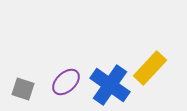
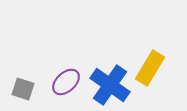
yellow rectangle: rotated 12 degrees counterclockwise
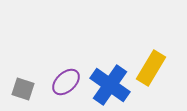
yellow rectangle: moved 1 px right
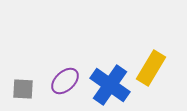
purple ellipse: moved 1 px left, 1 px up
gray square: rotated 15 degrees counterclockwise
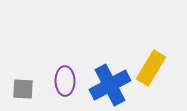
purple ellipse: rotated 48 degrees counterclockwise
blue cross: rotated 27 degrees clockwise
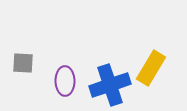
blue cross: rotated 9 degrees clockwise
gray square: moved 26 px up
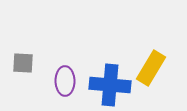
blue cross: rotated 24 degrees clockwise
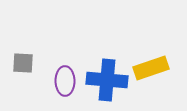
yellow rectangle: rotated 40 degrees clockwise
blue cross: moved 3 px left, 5 px up
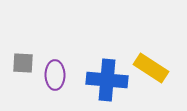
yellow rectangle: rotated 52 degrees clockwise
purple ellipse: moved 10 px left, 6 px up
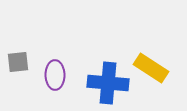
gray square: moved 5 px left, 1 px up; rotated 10 degrees counterclockwise
blue cross: moved 1 px right, 3 px down
